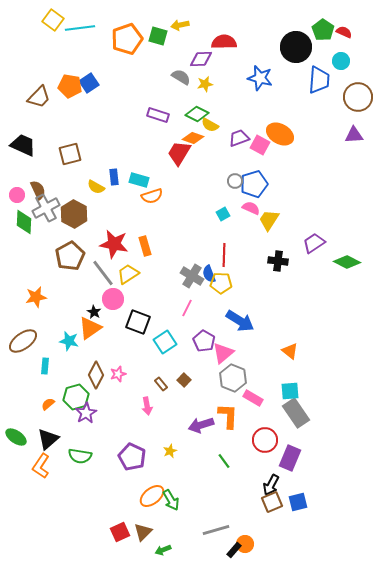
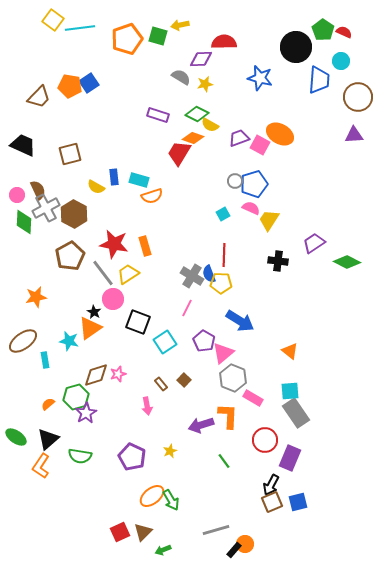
cyan rectangle at (45, 366): moved 6 px up; rotated 14 degrees counterclockwise
brown diamond at (96, 375): rotated 44 degrees clockwise
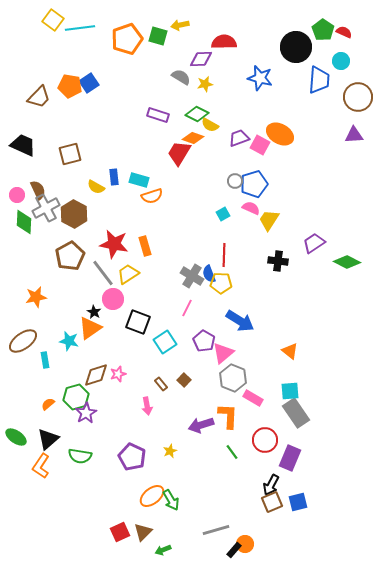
green line at (224, 461): moved 8 px right, 9 px up
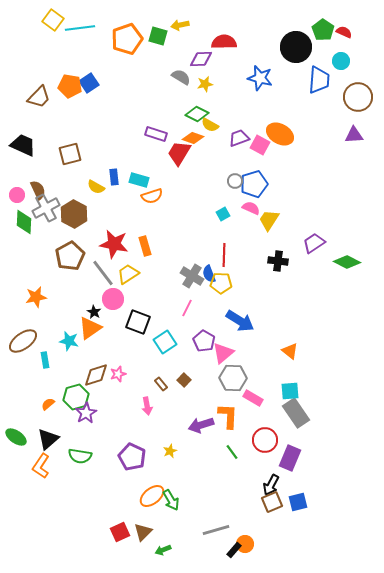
purple rectangle at (158, 115): moved 2 px left, 19 px down
gray hexagon at (233, 378): rotated 20 degrees counterclockwise
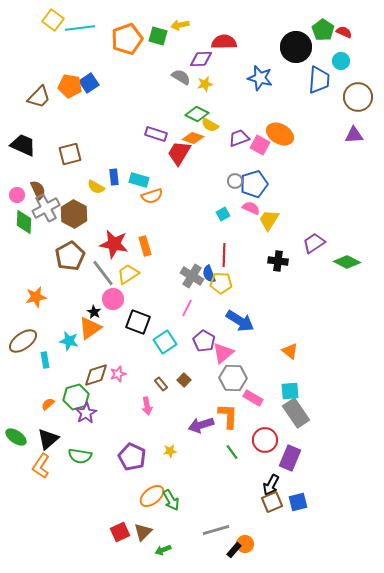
yellow star at (170, 451): rotated 16 degrees clockwise
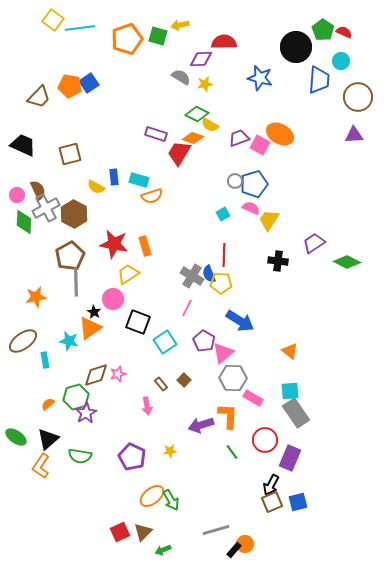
gray line at (103, 273): moved 27 px left, 9 px down; rotated 36 degrees clockwise
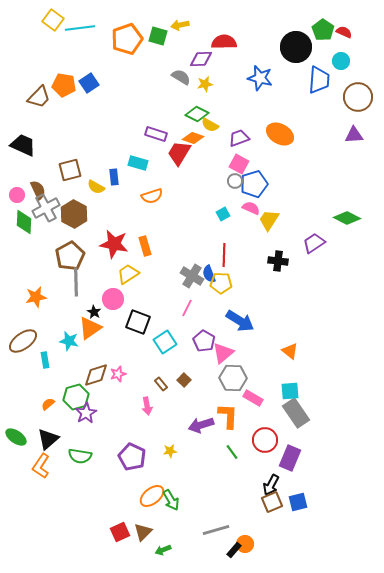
orange pentagon at (70, 86): moved 6 px left, 1 px up
pink square at (260, 145): moved 21 px left, 19 px down
brown square at (70, 154): moved 16 px down
cyan rectangle at (139, 180): moved 1 px left, 17 px up
green diamond at (347, 262): moved 44 px up
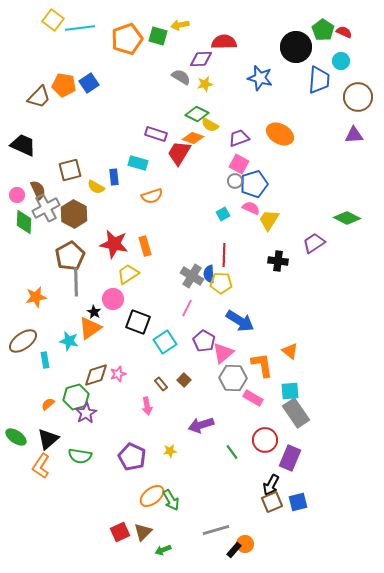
blue semicircle at (209, 274): rotated 18 degrees clockwise
orange L-shape at (228, 416): moved 34 px right, 51 px up; rotated 12 degrees counterclockwise
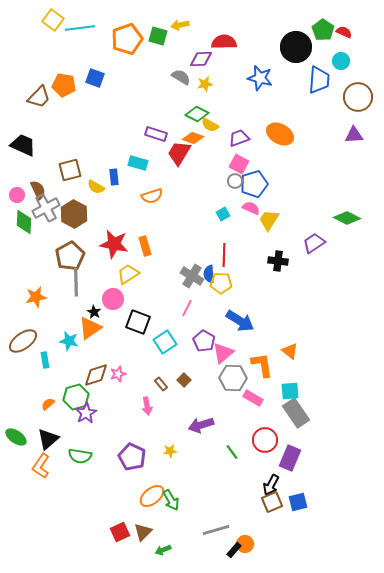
blue square at (89, 83): moved 6 px right, 5 px up; rotated 36 degrees counterclockwise
